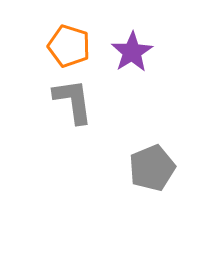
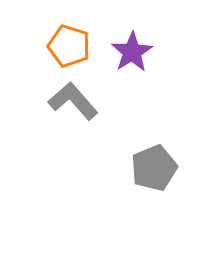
gray L-shape: rotated 33 degrees counterclockwise
gray pentagon: moved 2 px right
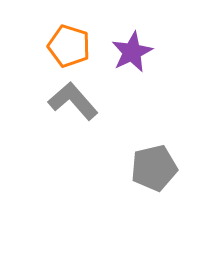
purple star: rotated 6 degrees clockwise
gray pentagon: rotated 9 degrees clockwise
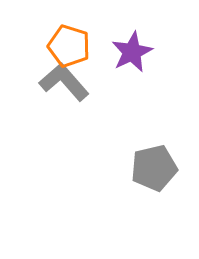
gray L-shape: moved 9 px left, 19 px up
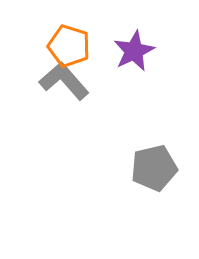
purple star: moved 2 px right, 1 px up
gray L-shape: moved 1 px up
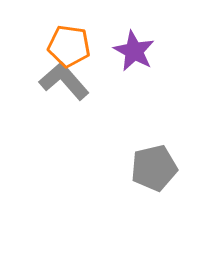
orange pentagon: rotated 9 degrees counterclockwise
purple star: rotated 18 degrees counterclockwise
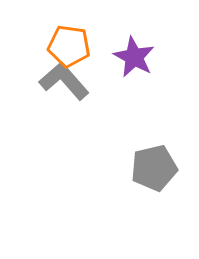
purple star: moved 6 px down
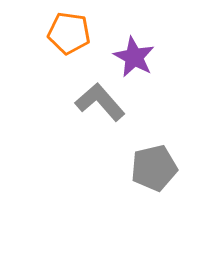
orange pentagon: moved 13 px up
gray L-shape: moved 36 px right, 21 px down
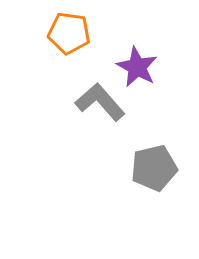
purple star: moved 3 px right, 10 px down
